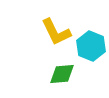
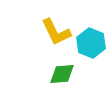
cyan hexagon: moved 3 px up
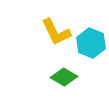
green diamond: moved 2 px right, 3 px down; rotated 36 degrees clockwise
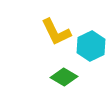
cyan hexagon: moved 3 px down; rotated 12 degrees clockwise
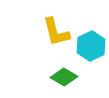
yellow L-shape: rotated 12 degrees clockwise
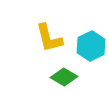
yellow L-shape: moved 7 px left, 6 px down
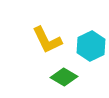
yellow L-shape: moved 2 px left, 2 px down; rotated 12 degrees counterclockwise
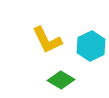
green diamond: moved 3 px left, 3 px down
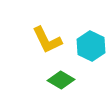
cyan hexagon: rotated 8 degrees counterclockwise
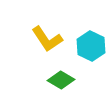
yellow L-shape: moved 1 px up; rotated 8 degrees counterclockwise
